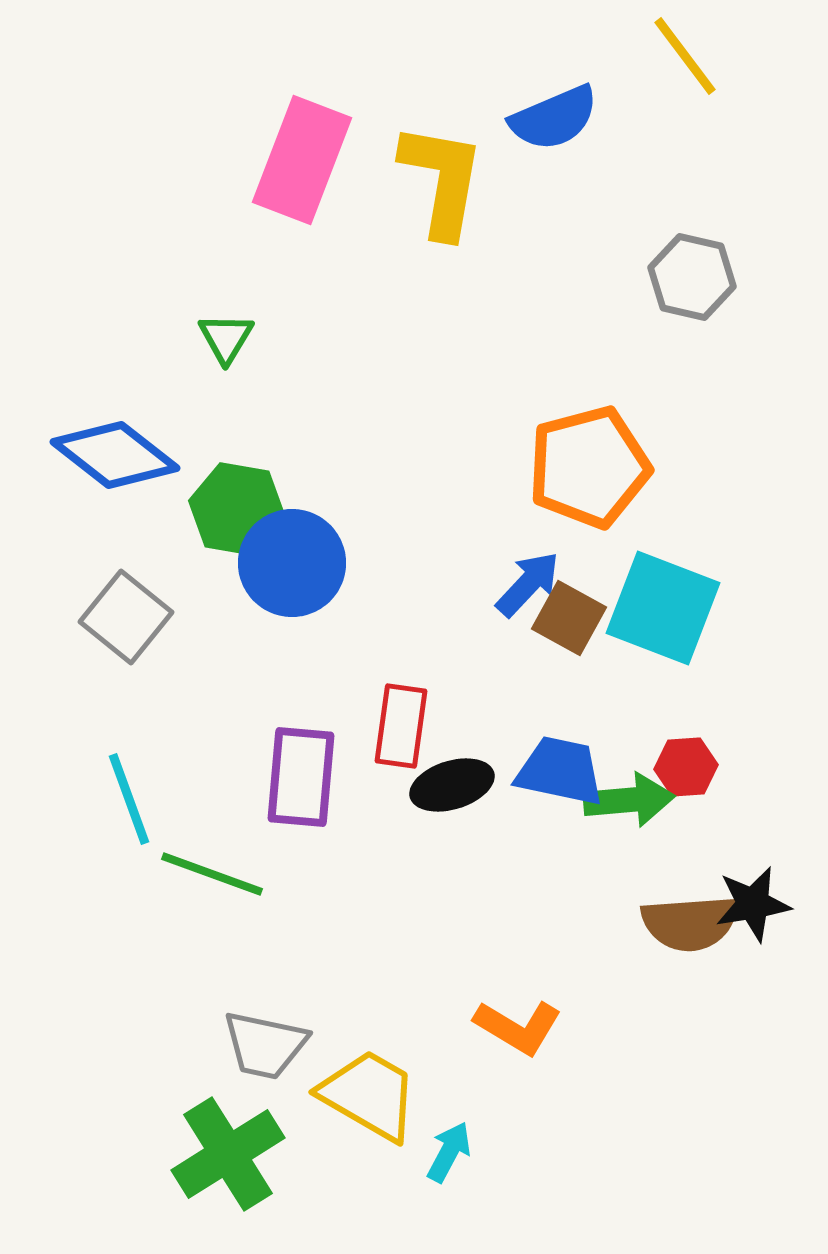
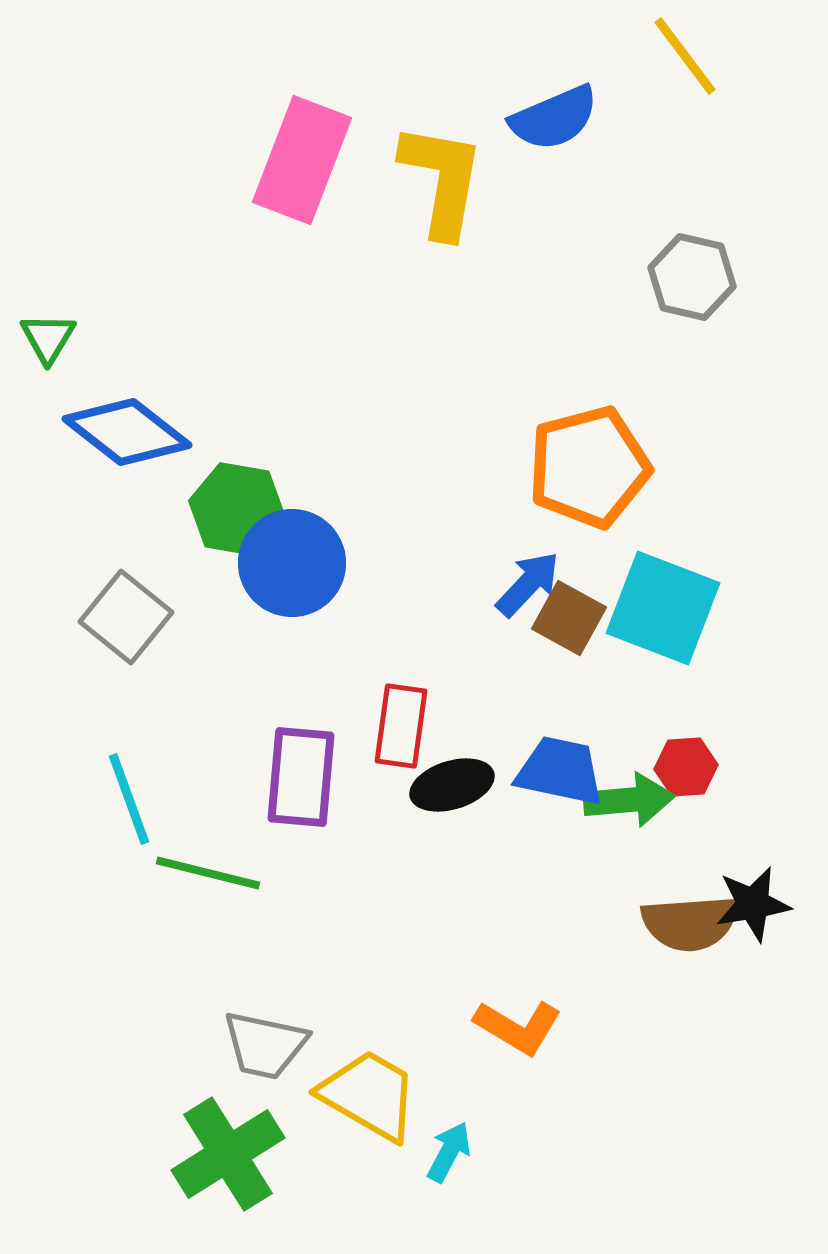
green triangle: moved 178 px left
blue diamond: moved 12 px right, 23 px up
green line: moved 4 px left, 1 px up; rotated 6 degrees counterclockwise
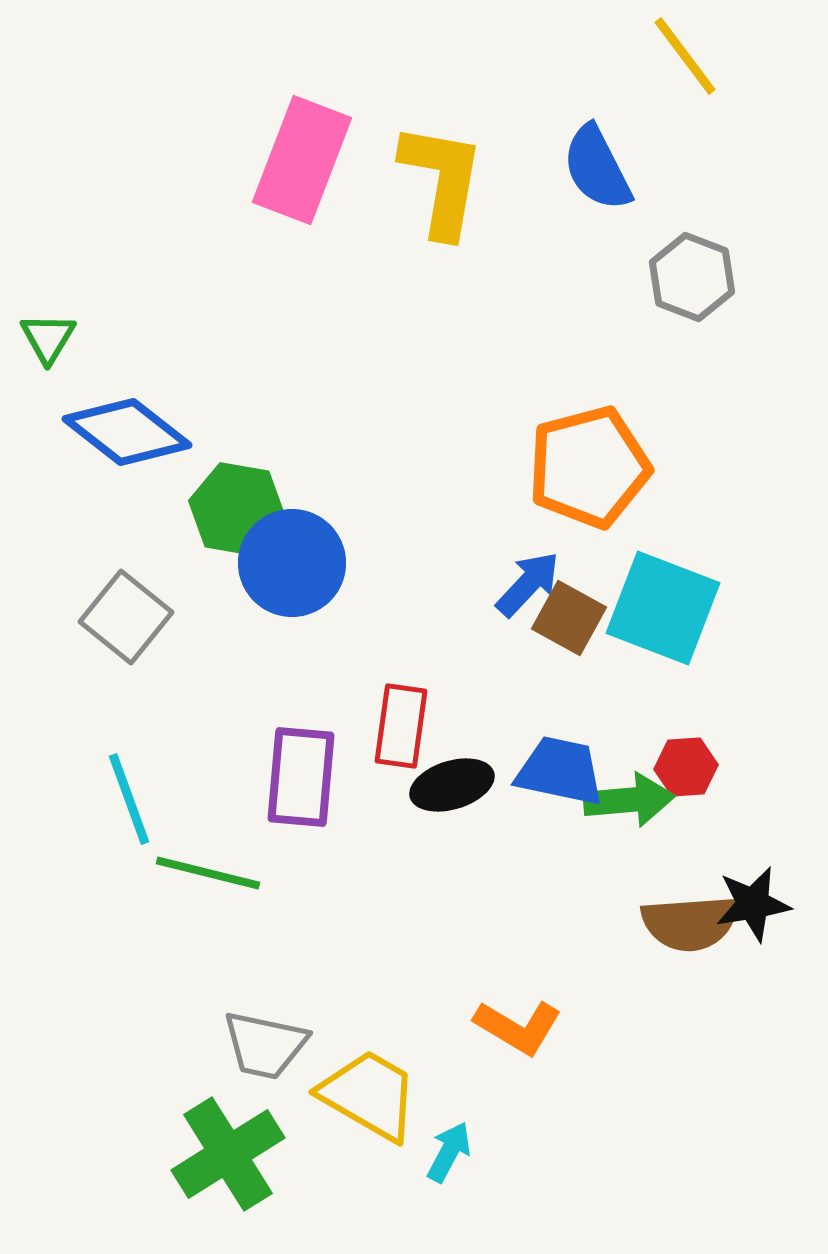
blue semicircle: moved 43 px right, 50 px down; rotated 86 degrees clockwise
gray hexagon: rotated 8 degrees clockwise
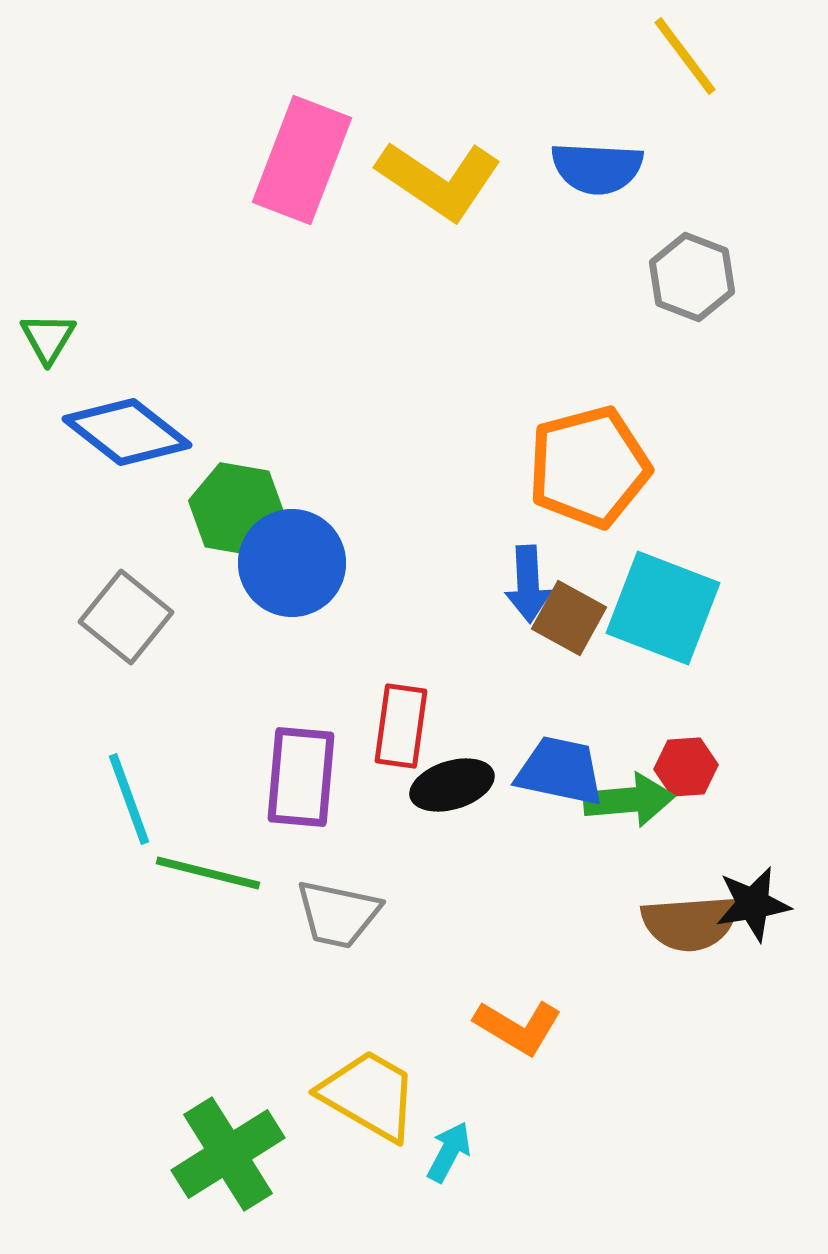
blue semicircle: rotated 60 degrees counterclockwise
yellow L-shape: moved 3 px left; rotated 114 degrees clockwise
blue arrow: rotated 134 degrees clockwise
gray trapezoid: moved 73 px right, 131 px up
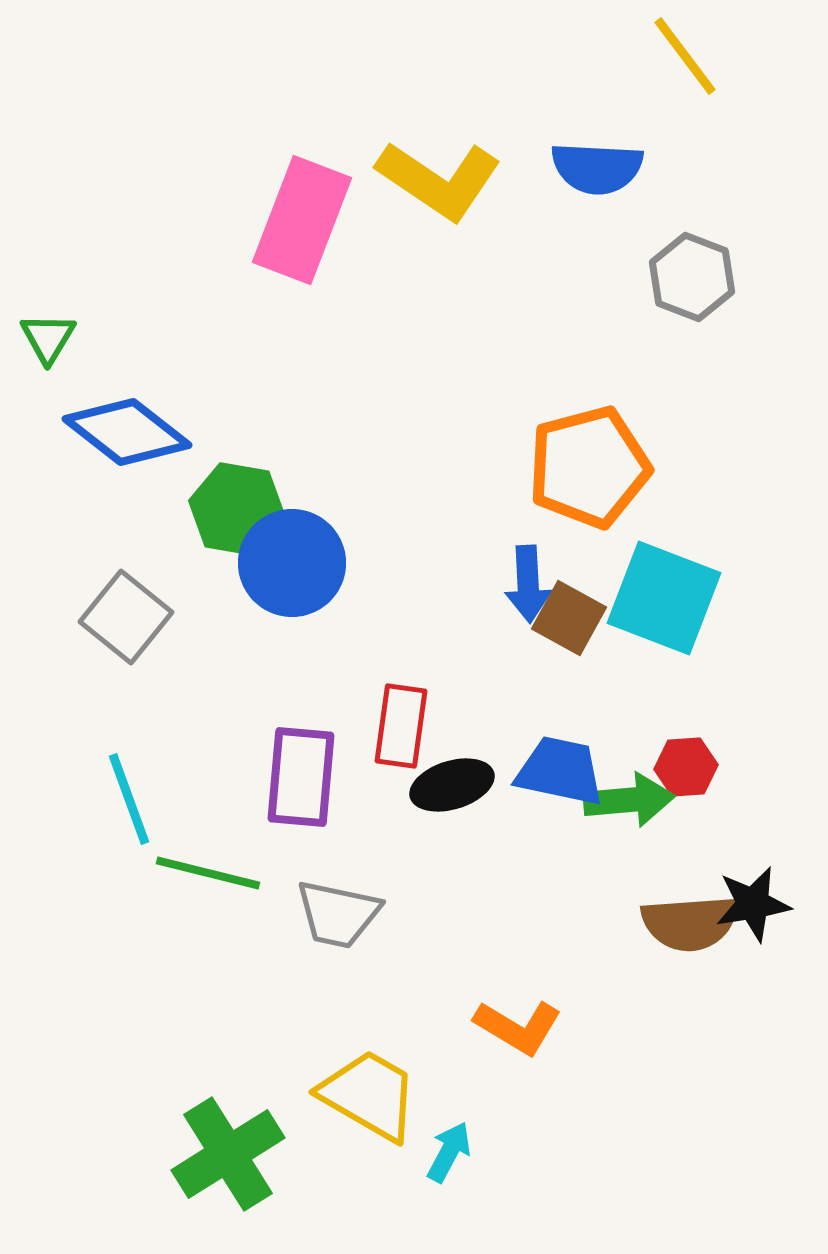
pink rectangle: moved 60 px down
cyan square: moved 1 px right, 10 px up
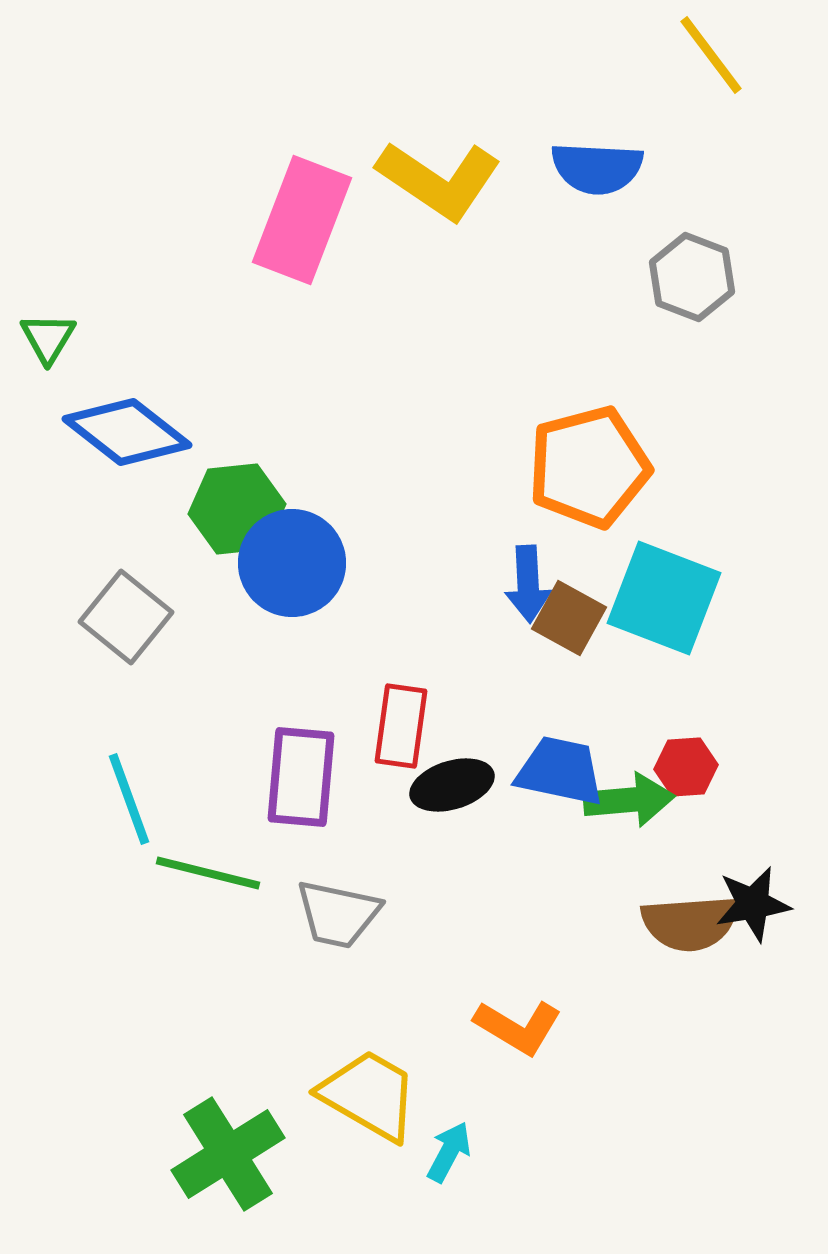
yellow line: moved 26 px right, 1 px up
green hexagon: rotated 16 degrees counterclockwise
